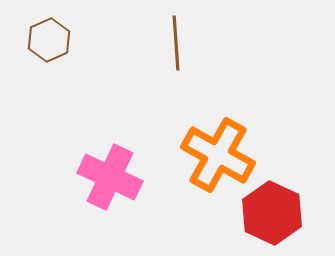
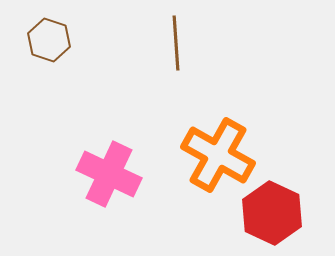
brown hexagon: rotated 18 degrees counterclockwise
pink cross: moved 1 px left, 3 px up
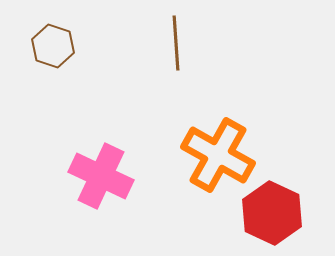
brown hexagon: moved 4 px right, 6 px down
pink cross: moved 8 px left, 2 px down
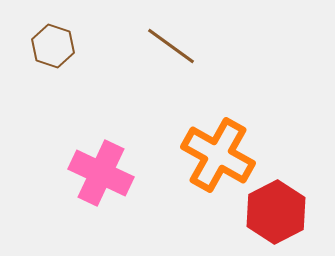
brown line: moved 5 px left, 3 px down; rotated 50 degrees counterclockwise
pink cross: moved 3 px up
red hexagon: moved 4 px right, 1 px up; rotated 8 degrees clockwise
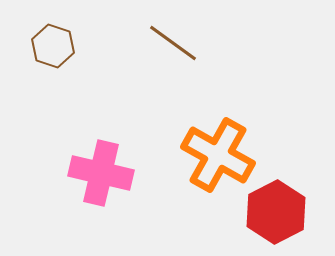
brown line: moved 2 px right, 3 px up
pink cross: rotated 12 degrees counterclockwise
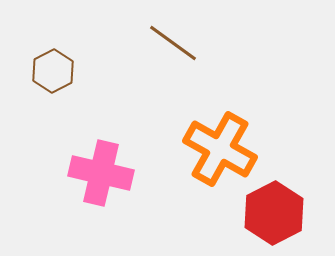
brown hexagon: moved 25 px down; rotated 15 degrees clockwise
orange cross: moved 2 px right, 6 px up
red hexagon: moved 2 px left, 1 px down
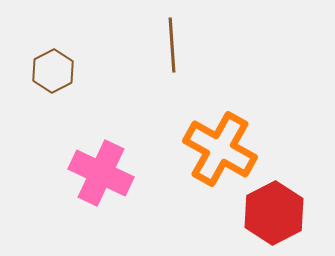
brown line: moved 1 px left, 2 px down; rotated 50 degrees clockwise
pink cross: rotated 12 degrees clockwise
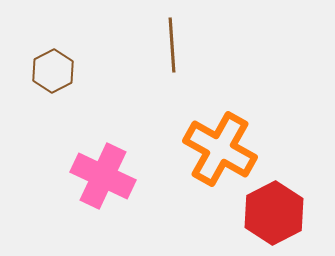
pink cross: moved 2 px right, 3 px down
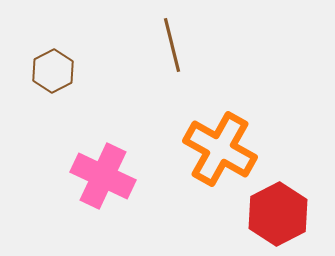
brown line: rotated 10 degrees counterclockwise
red hexagon: moved 4 px right, 1 px down
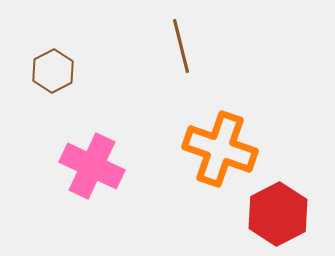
brown line: moved 9 px right, 1 px down
orange cross: rotated 10 degrees counterclockwise
pink cross: moved 11 px left, 10 px up
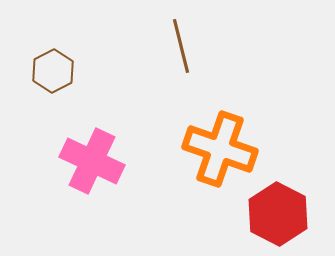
pink cross: moved 5 px up
red hexagon: rotated 6 degrees counterclockwise
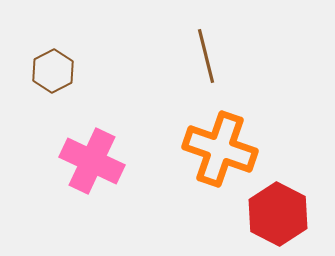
brown line: moved 25 px right, 10 px down
